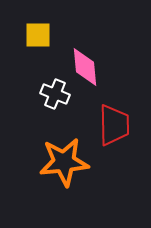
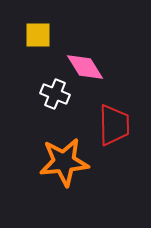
pink diamond: rotated 27 degrees counterclockwise
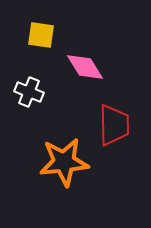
yellow square: moved 3 px right; rotated 8 degrees clockwise
white cross: moved 26 px left, 2 px up
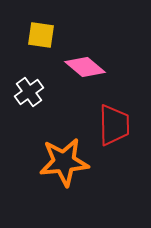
pink diamond: rotated 18 degrees counterclockwise
white cross: rotated 32 degrees clockwise
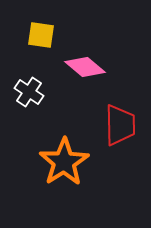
white cross: rotated 20 degrees counterclockwise
red trapezoid: moved 6 px right
orange star: rotated 27 degrees counterclockwise
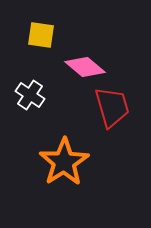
white cross: moved 1 px right, 3 px down
red trapezoid: moved 8 px left, 18 px up; rotated 15 degrees counterclockwise
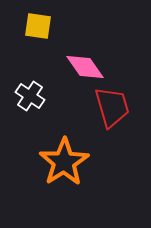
yellow square: moved 3 px left, 9 px up
pink diamond: rotated 15 degrees clockwise
white cross: moved 1 px down
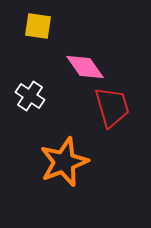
orange star: rotated 12 degrees clockwise
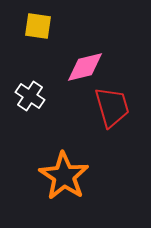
pink diamond: rotated 69 degrees counterclockwise
orange star: moved 14 px down; rotated 18 degrees counterclockwise
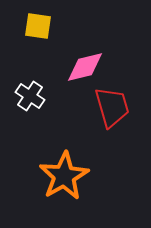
orange star: rotated 9 degrees clockwise
